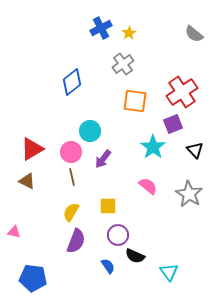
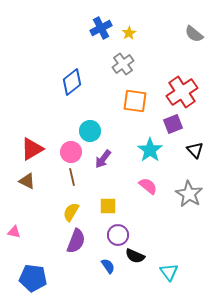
cyan star: moved 3 px left, 3 px down
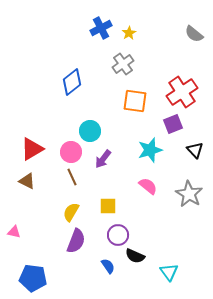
cyan star: rotated 20 degrees clockwise
brown line: rotated 12 degrees counterclockwise
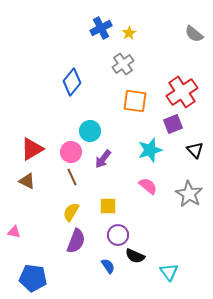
blue diamond: rotated 12 degrees counterclockwise
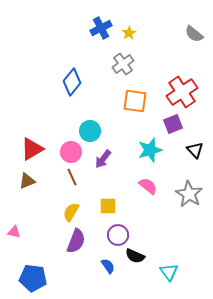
brown triangle: rotated 48 degrees counterclockwise
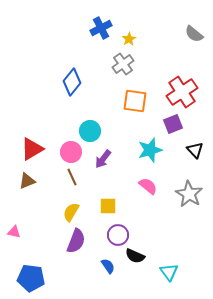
yellow star: moved 6 px down
blue pentagon: moved 2 px left
